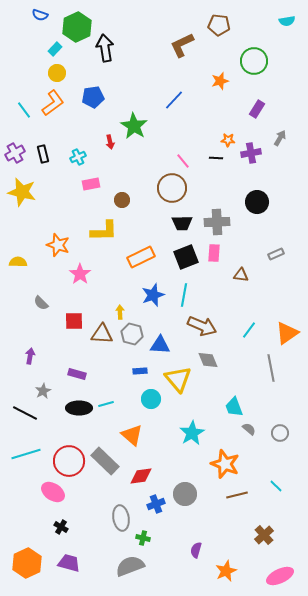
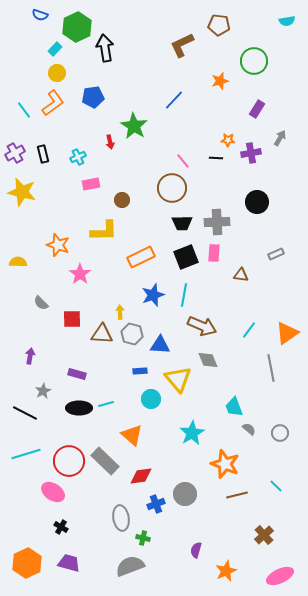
red square at (74, 321): moved 2 px left, 2 px up
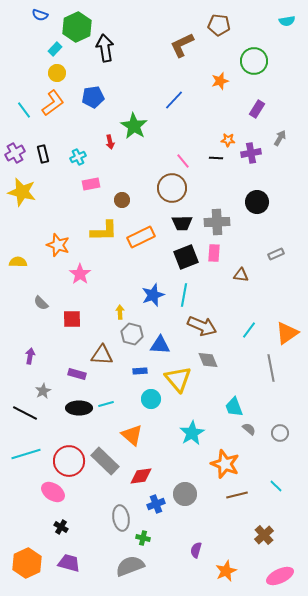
orange rectangle at (141, 257): moved 20 px up
brown triangle at (102, 334): moved 21 px down
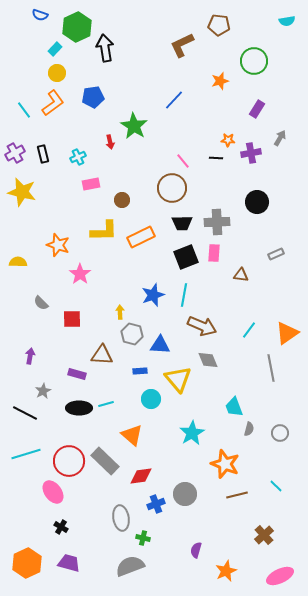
gray semicircle at (249, 429): rotated 64 degrees clockwise
pink ellipse at (53, 492): rotated 20 degrees clockwise
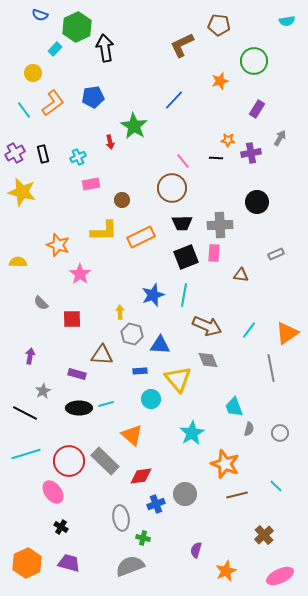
yellow circle at (57, 73): moved 24 px left
gray cross at (217, 222): moved 3 px right, 3 px down
brown arrow at (202, 326): moved 5 px right
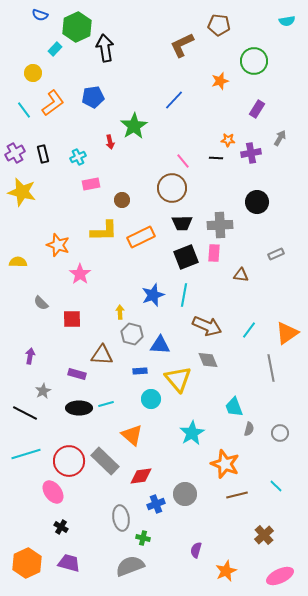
green star at (134, 126): rotated 8 degrees clockwise
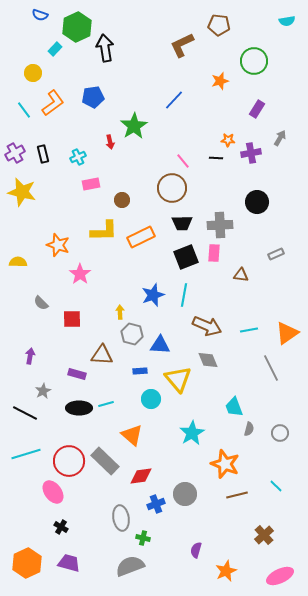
cyan line at (249, 330): rotated 42 degrees clockwise
gray line at (271, 368): rotated 16 degrees counterclockwise
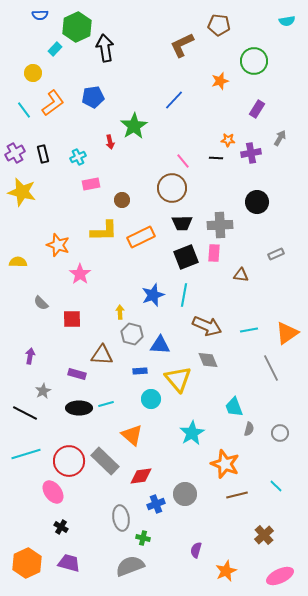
blue semicircle at (40, 15): rotated 21 degrees counterclockwise
